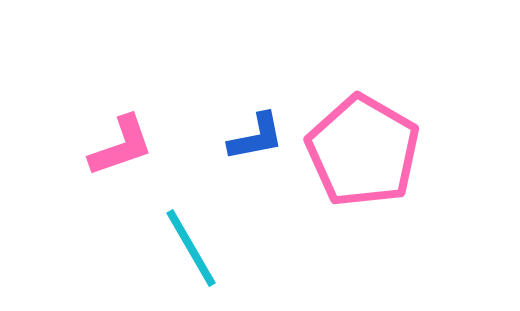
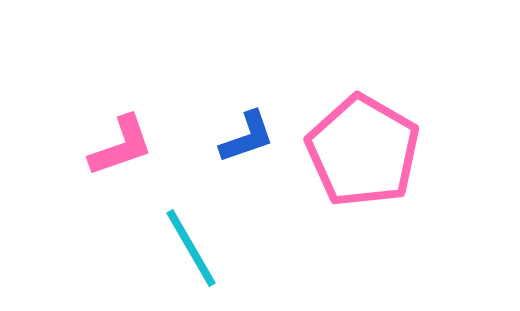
blue L-shape: moved 9 px left; rotated 8 degrees counterclockwise
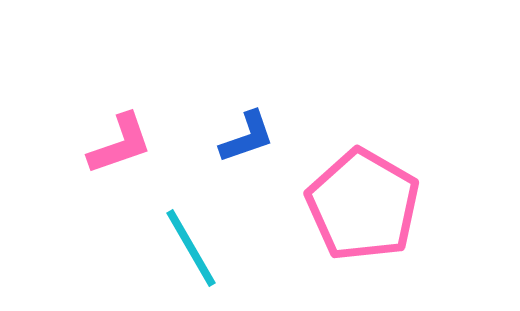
pink L-shape: moved 1 px left, 2 px up
pink pentagon: moved 54 px down
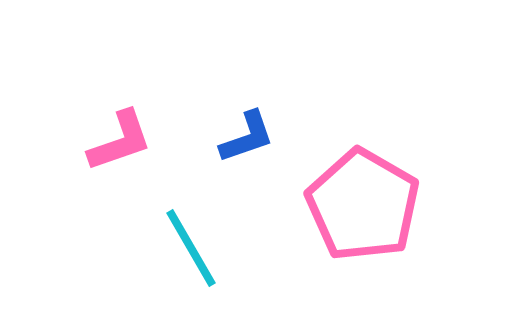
pink L-shape: moved 3 px up
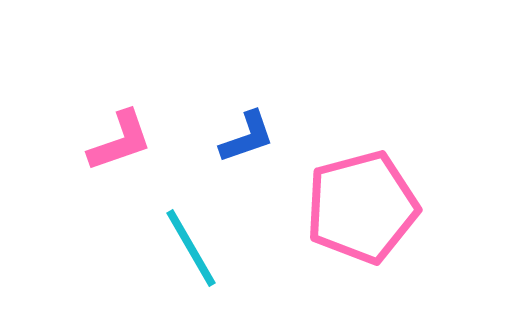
pink pentagon: moved 1 px left, 2 px down; rotated 27 degrees clockwise
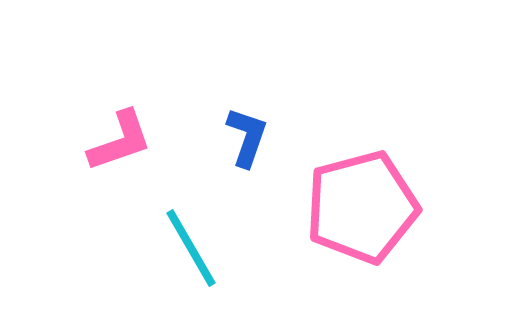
blue L-shape: rotated 52 degrees counterclockwise
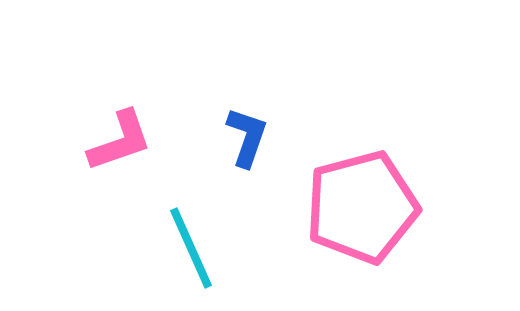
cyan line: rotated 6 degrees clockwise
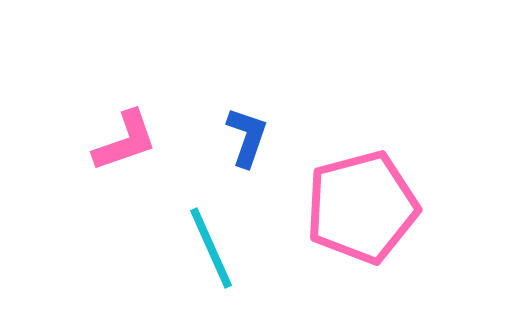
pink L-shape: moved 5 px right
cyan line: moved 20 px right
